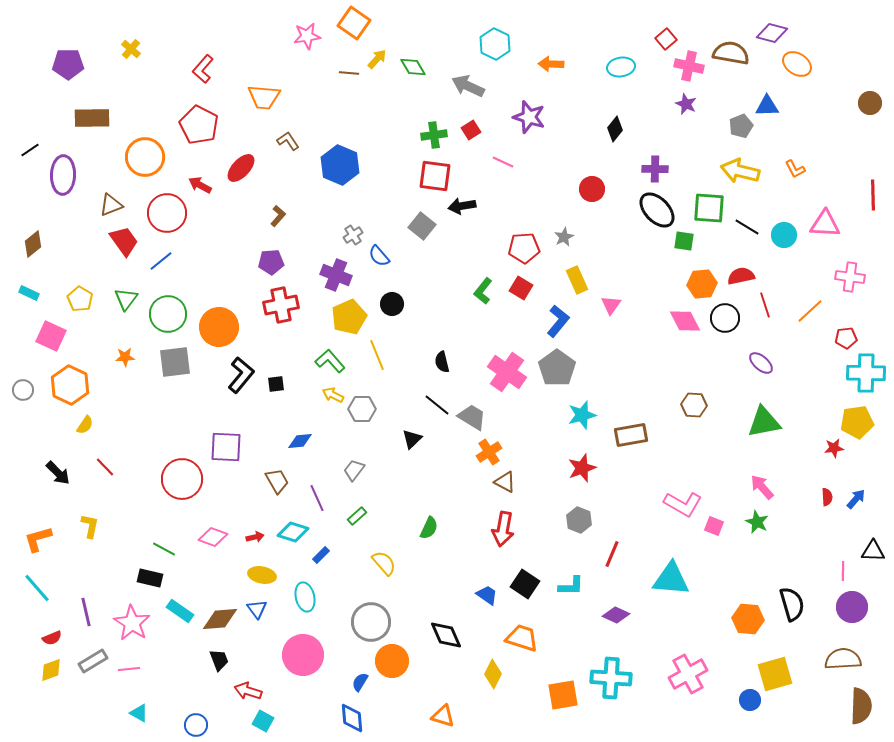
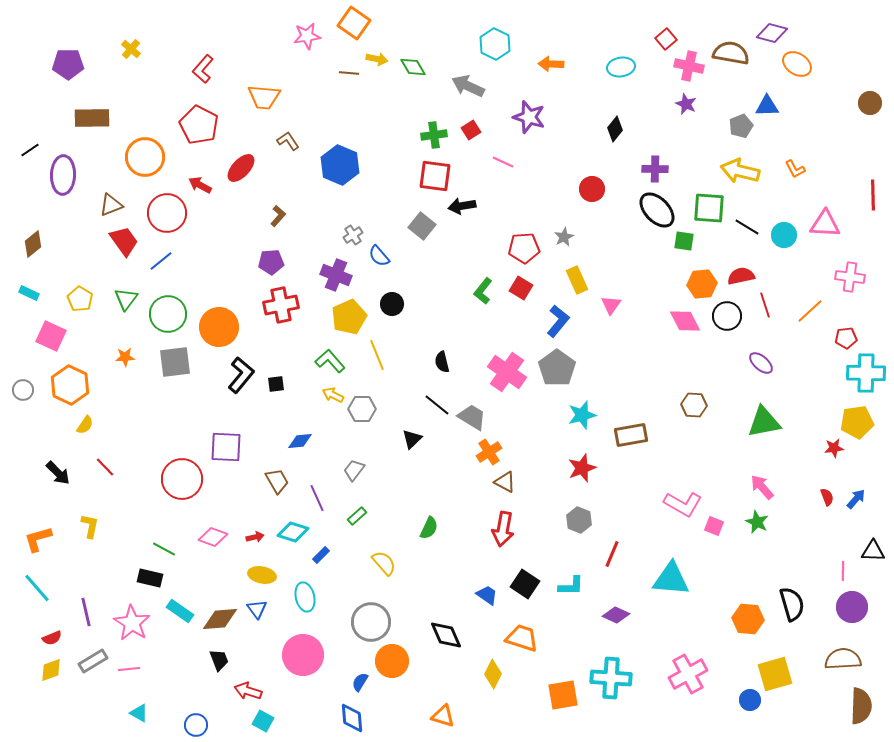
yellow arrow at (377, 59): rotated 60 degrees clockwise
black circle at (725, 318): moved 2 px right, 2 px up
red semicircle at (827, 497): rotated 18 degrees counterclockwise
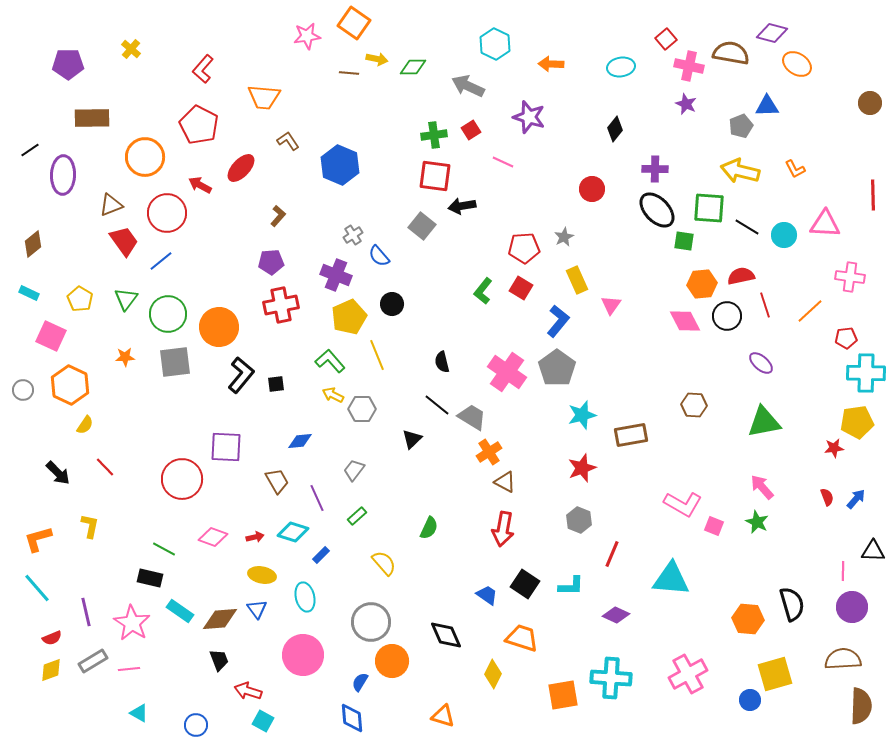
green diamond at (413, 67): rotated 60 degrees counterclockwise
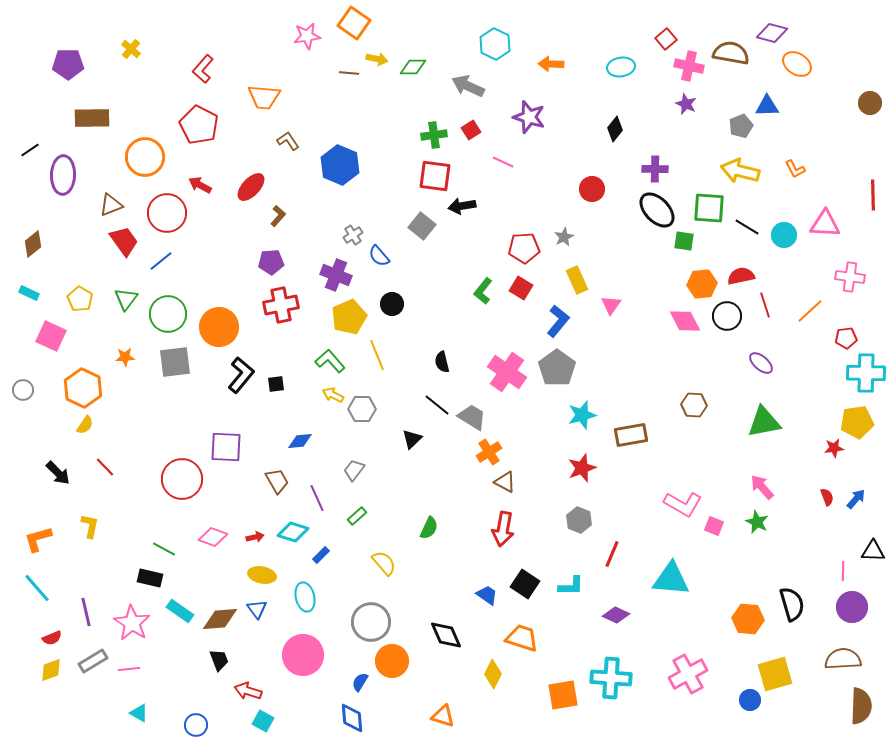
red ellipse at (241, 168): moved 10 px right, 19 px down
orange hexagon at (70, 385): moved 13 px right, 3 px down
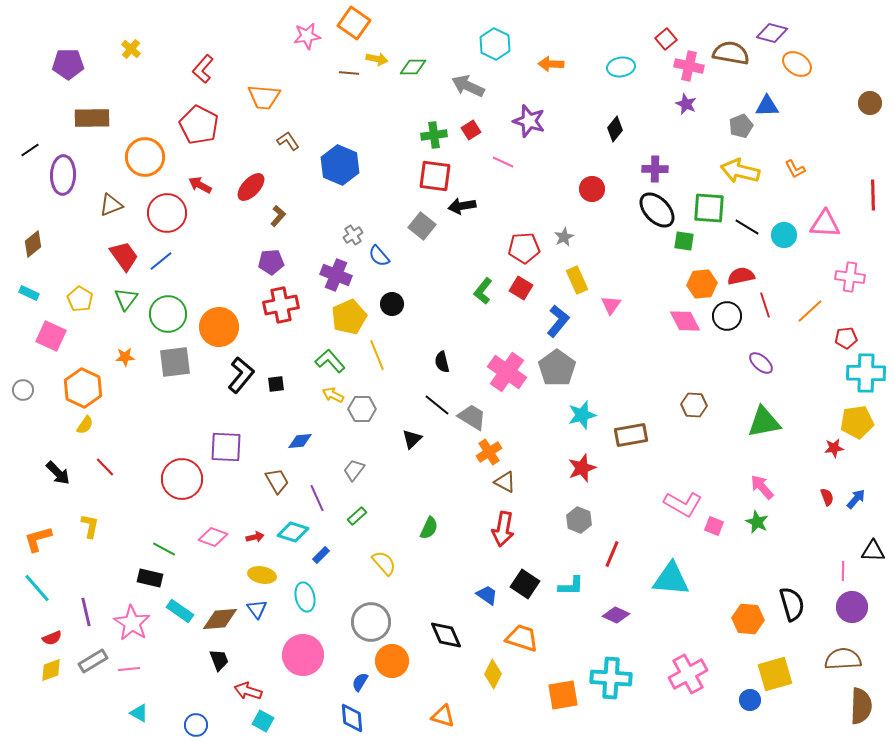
purple star at (529, 117): moved 4 px down
red trapezoid at (124, 241): moved 15 px down
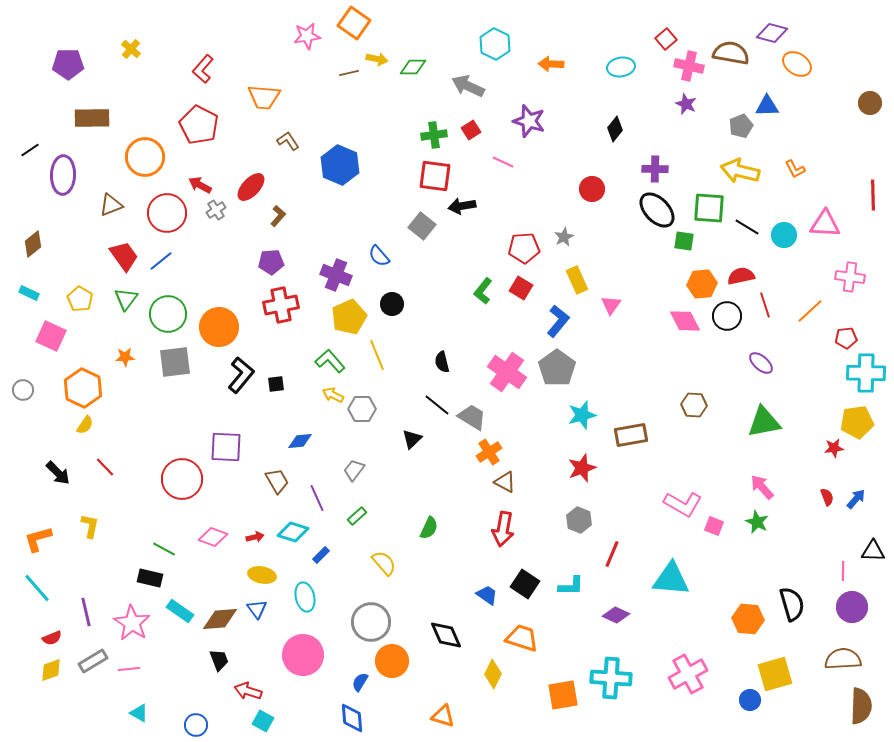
brown line at (349, 73): rotated 18 degrees counterclockwise
gray cross at (353, 235): moved 137 px left, 25 px up
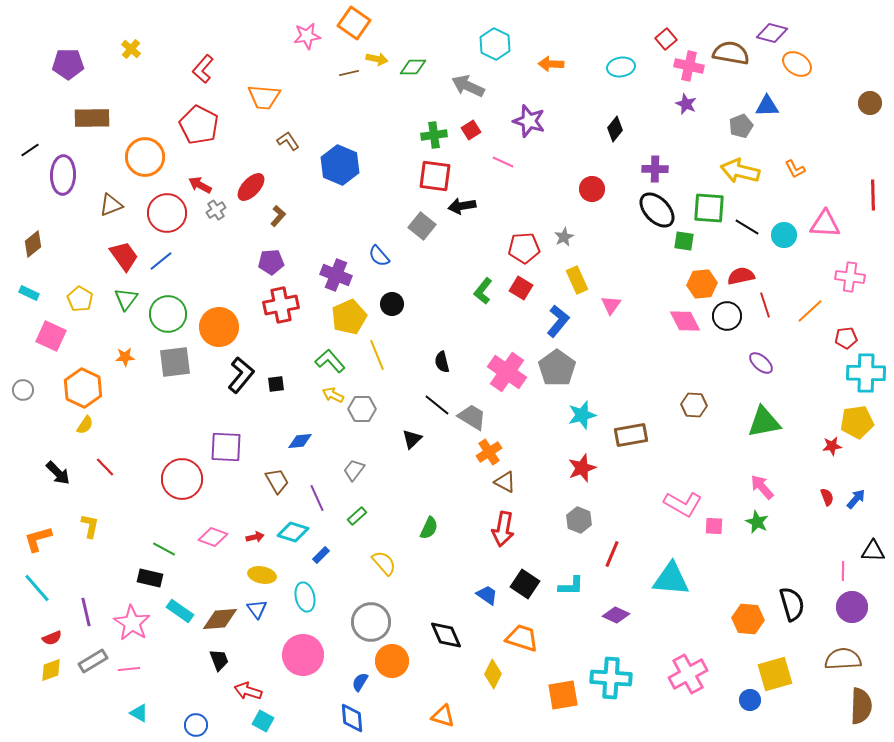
red star at (834, 448): moved 2 px left, 2 px up
pink square at (714, 526): rotated 18 degrees counterclockwise
